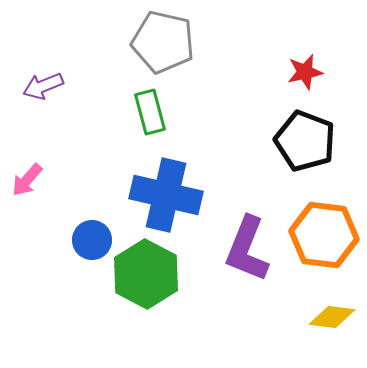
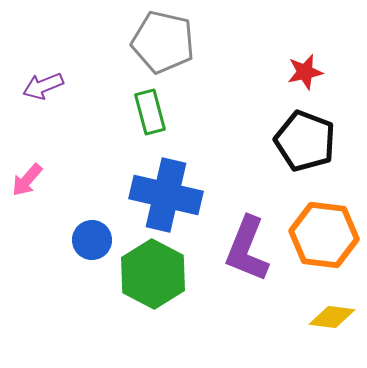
green hexagon: moved 7 px right
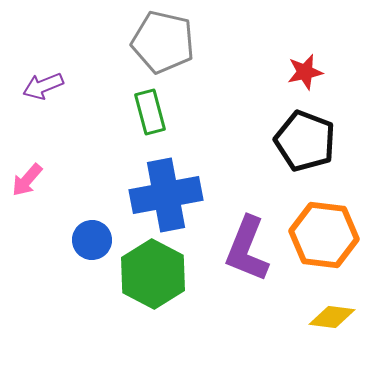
blue cross: rotated 24 degrees counterclockwise
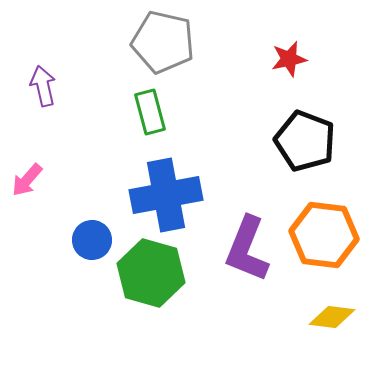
red star: moved 16 px left, 13 px up
purple arrow: rotated 99 degrees clockwise
green hexagon: moved 2 px left, 1 px up; rotated 12 degrees counterclockwise
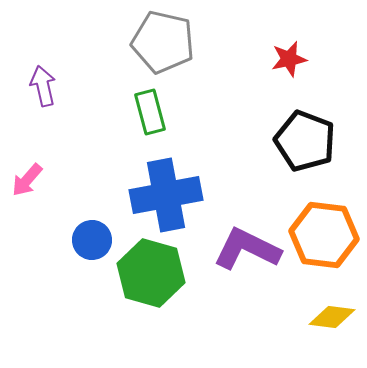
purple L-shape: rotated 94 degrees clockwise
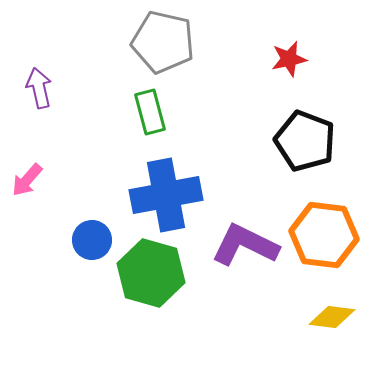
purple arrow: moved 4 px left, 2 px down
purple L-shape: moved 2 px left, 4 px up
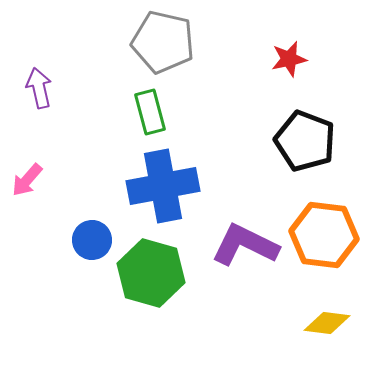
blue cross: moved 3 px left, 9 px up
yellow diamond: moved 5 px left, 6 px down
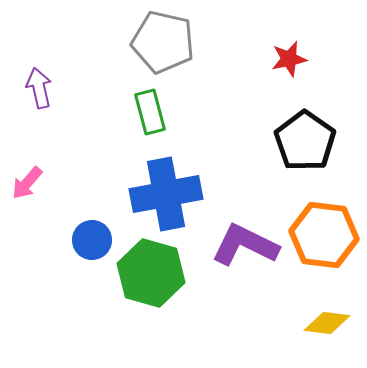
black pentagon: rotated 14 degrees clockwise
pink arrow: moved 3 px down
blue cross: moved 3 px right, 8 px down
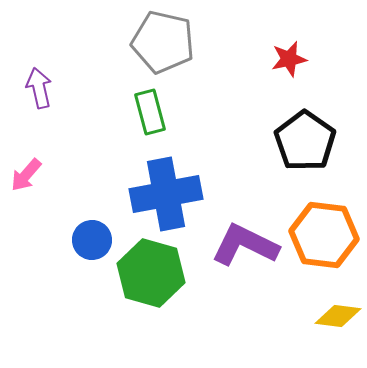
pink arrow: moved 1 px left, 8 px up
yellow diamond: moved 11 px right, 7 px up
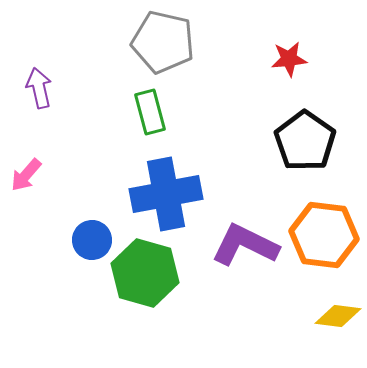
red star: rotated 6 degrees clockwise
green hexagon: moved 6 px left
